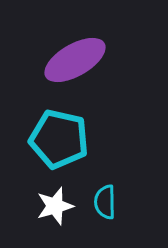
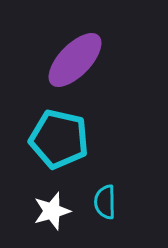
purple ellipse: rotated 16 degrees counterclockwise
white star: moved 3 px left, 5 px down
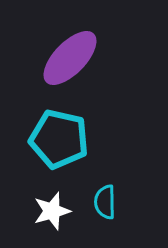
purple ellipse: moved 5 px left, 2 px up
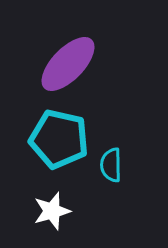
purple ellipse: moved 2 px left, 6 px down
cyan semicircle: moved 6 px right, 37 px up
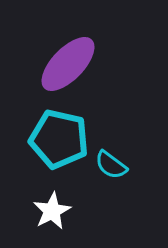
cyan semicircle: rotated 52 degrees counterclockwise
white star: rotated 12 degrees counterclockwise
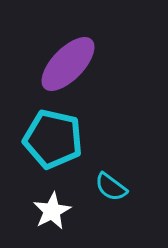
cyan pentagon: moved 6 px left
cyan semicircle: moved 22 px down
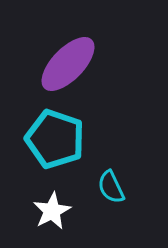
cyan pentagon: moved 2 px right; rotated 6 degrees clockwise
cyan semicircle: rotated 28 degrees clockwise
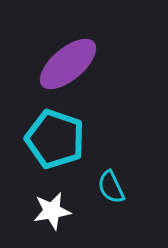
purple ellipse: rotated 6 degrees clockwise
white star: rotated 18 degrees clockwise
